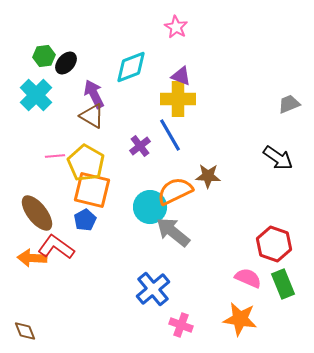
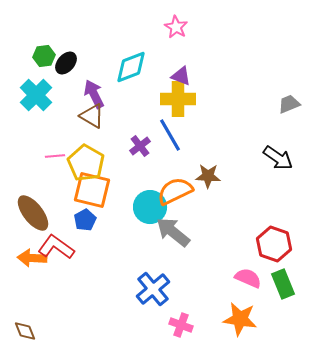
brown ellipse: moved 4 px left
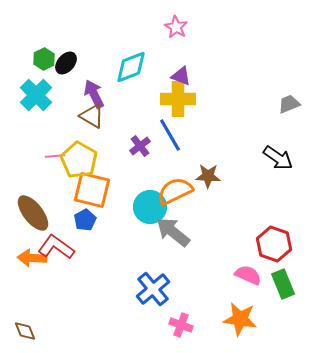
green hexagon: moved 3 px down; rotated 20 degrees counterclockwise
yellow pentagon: moved 7 px left, 3 px up
pink semicircle: moved 3 px up
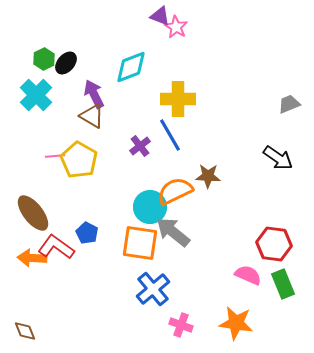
purple triangle: moved 21 px left, 60 px up
orange square: moved 48 px right, 53 px down; rotated 6 degrees counterclockwise
blue pentagon: moved 2 px right, 13 px down; rotated 15 degrees counterclockwise
red hexagon: rotated 12 degrees counterclockwise
orange star: moved 4 px left, 4 px down
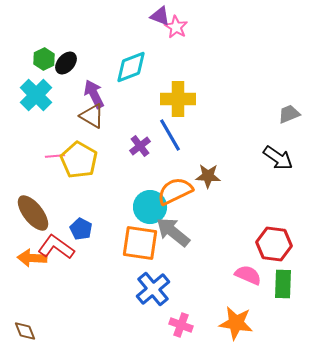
gray trapezoid: moved 10 px down
blue pentagon: moved 6 px left, 4 px up
green rectangle: rotated 24 degrees clockwise
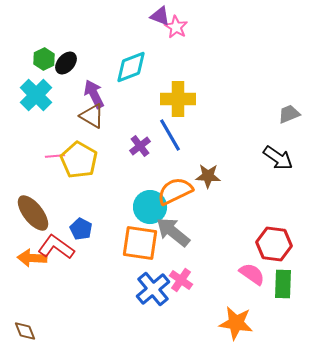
pink semicircle: moved 4 px right, 1 px up; rotated 12 degrees clockwise
pink cross: moved 45 px up; rotated 15 degrees clockwise
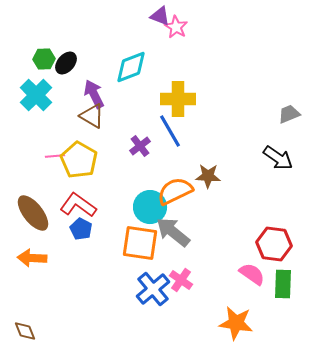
green hexagon: rotated 25 degrees clockwise
blue line: moved 4 px up
red L-shape: moved 22 px right, 42 px up
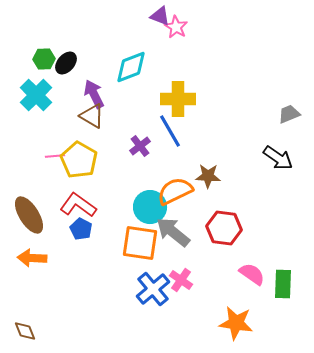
brown ellipse: moved 4 px left, 2 px down; rotated 6 degrees clockwise
red hexagon: moved 50 px left, 16 px up
